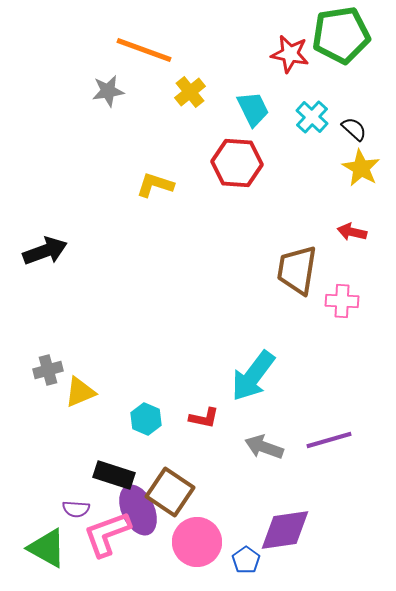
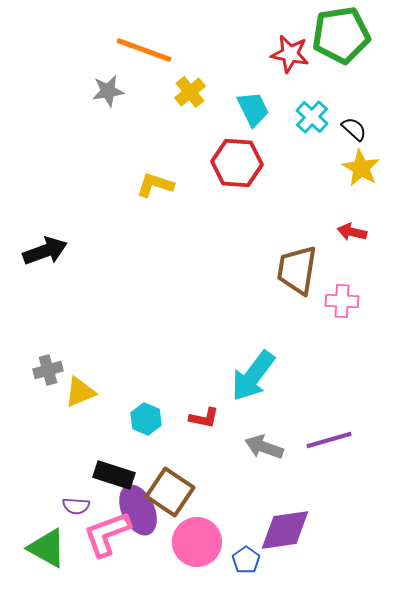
purple semicircle: moved 3 px up
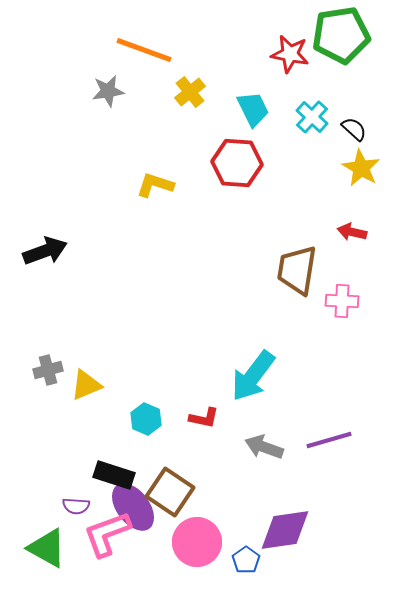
yellow triangle: moved 6 px right, 7 px up
purple ellipse: moved 5 px left, 3 px up; rotated 12 degrees counterclockwise
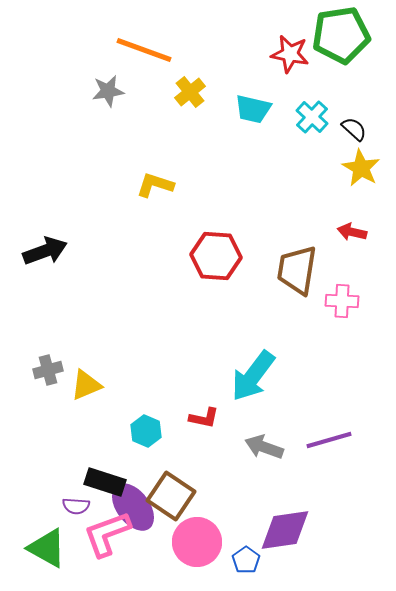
cyan trapezoid: rotated 129 degrees clockwise
red hexagon: moved 21 px left, 93 px down
cyan hexagon: moved 12 px down
black rectangle: moved 9 px left, 7 px down
brown square: moved 1 px right, 4 px down
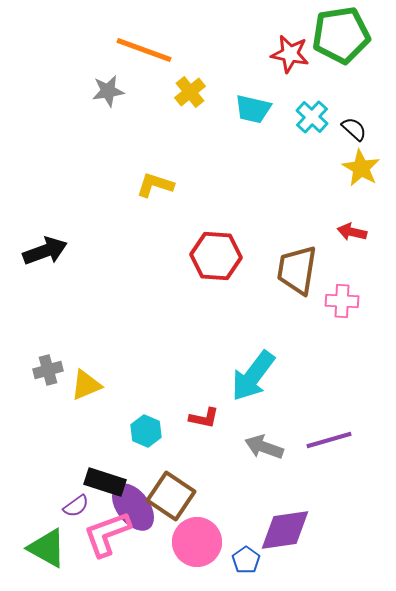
purple semicircle: rotated 40 degrees counterclockwise
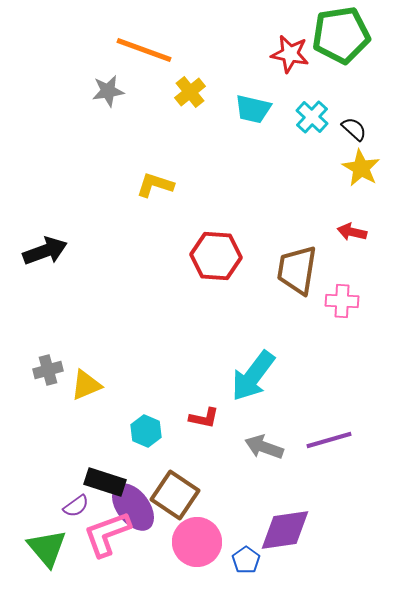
brown square: moved 4 px right, 1 px up
green triangle: rotated 21 degrees clockwise
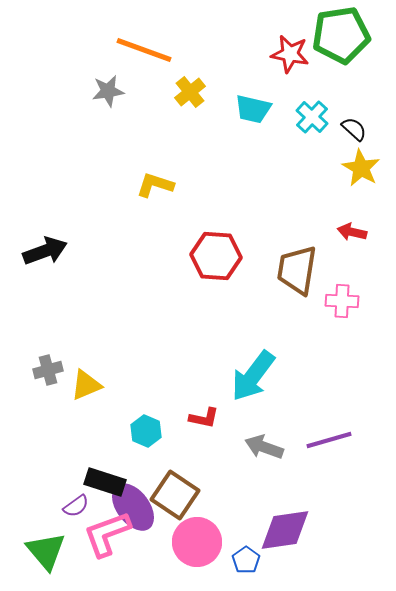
green triangle: moved 1 px left, 3 px down
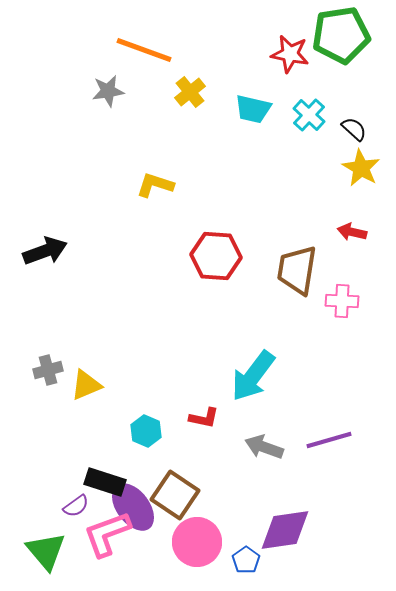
cyan cross: moved 3 px left, 2 px up
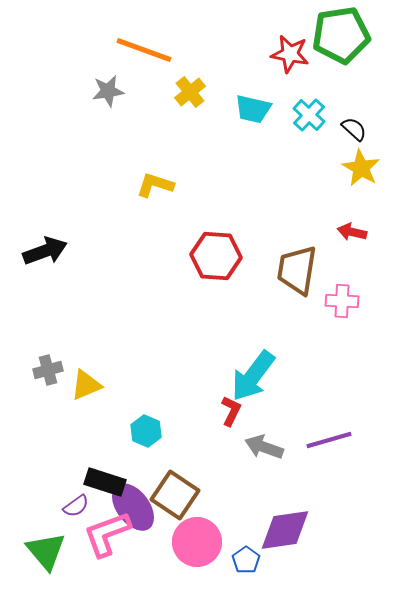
red L-shape: moved 27 px right, 7 px up; rotated 76 degrees counterclockwise
